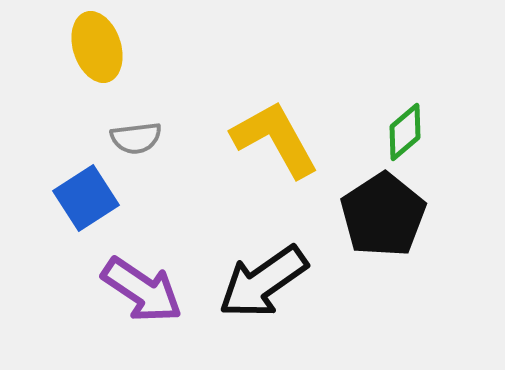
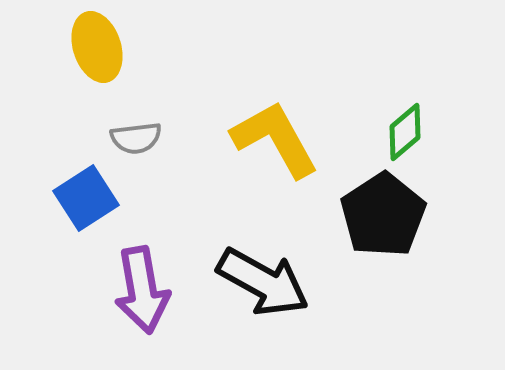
black arrow: rotated 116 degrees counterclockwise
purple arrow: rotated 46 degrees clockwise
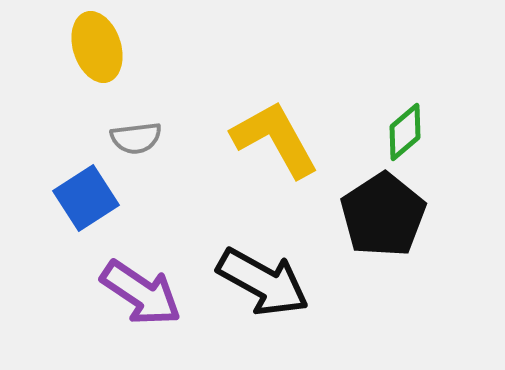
purple arrow: moved 1 px left, 3 px down; rotated 46 degrees counterclockwise
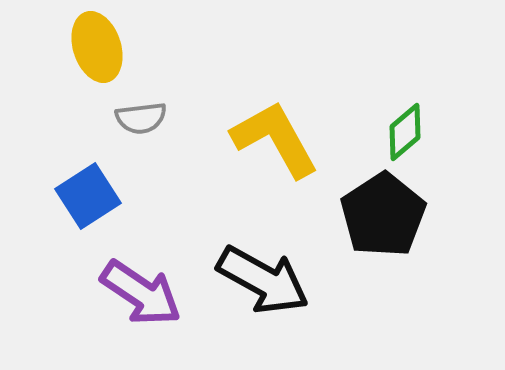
gray semicircle: moved 5 px right, 20 px up
blue square: moved 2 px right, 2 px up
black arrow: moved 2 px up
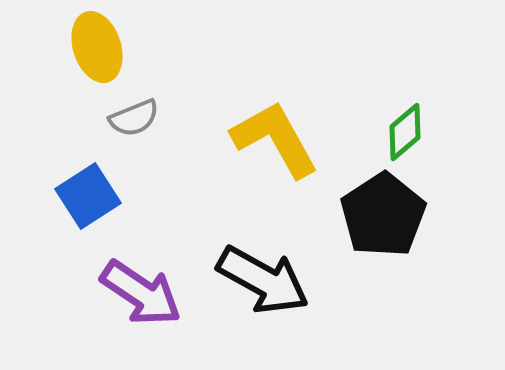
gray semicircle: moved 7 px left; rotated 15 degrees counterclockwise
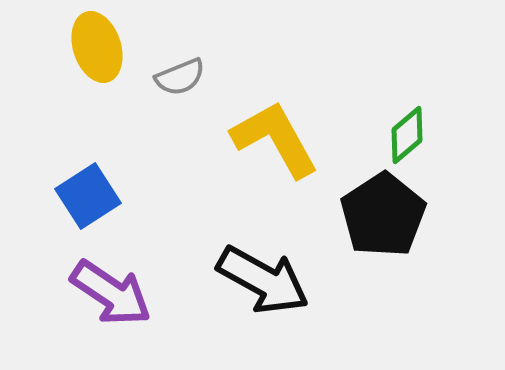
gray semicircle: moved 46 px right, 41 px up
green diamond: moved 2 px right, 3 px down
purple arrow: moved 30 px left
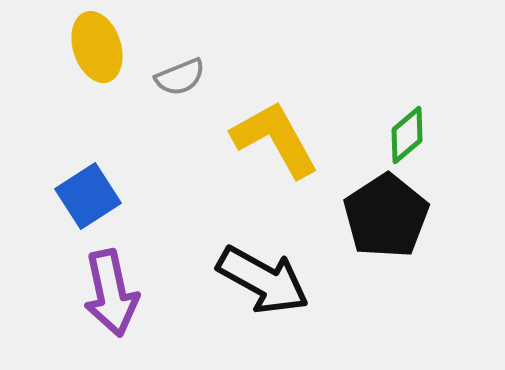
black pentagon: moved 3 px right, 1 px down
purple arrow: rotated 44 degrees clockwise
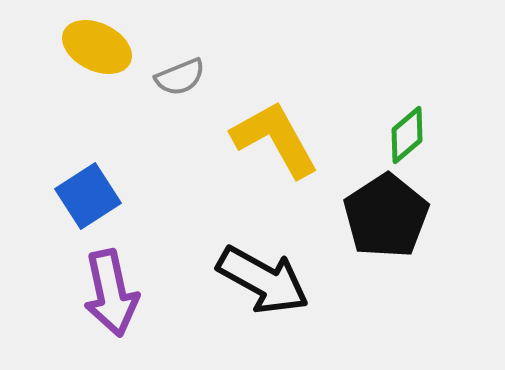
yellow ellipse: rotated 46 degrees counterclockwise
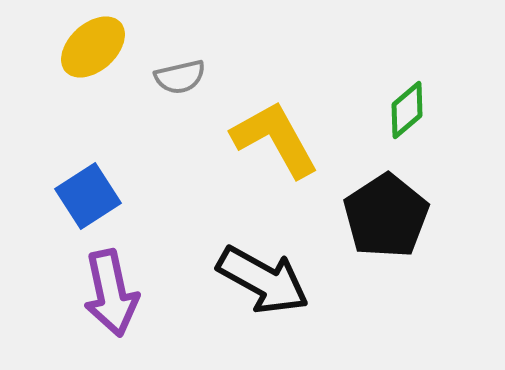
yellow ellipse: moved 4 px left; rotated 68 degrees counterclockwise
gray semicircle: rotated 9 degrees clockwise
green diamond: moved 25 px up
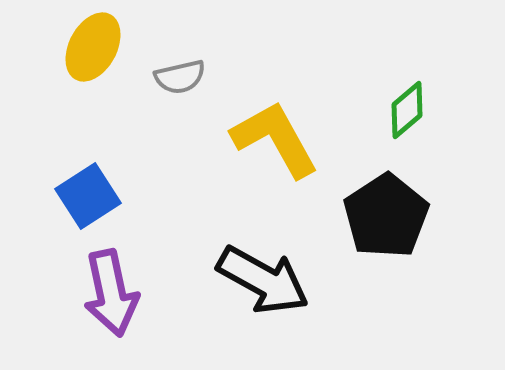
yellow ellipse: rotated 20 degrees counterclockwise
